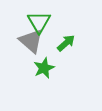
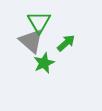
green star: moved 5 px up
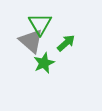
green triangle: moved 1 px right, 2 px down
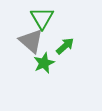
green triangle: moved 2 px right, 6 px up
green arrow: moved 1 px left, 3 px down
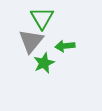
gray triangle: rotated 28 degrees clockwise
green arrow: rotated 144 degrees counterclockwise
